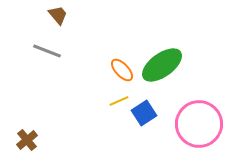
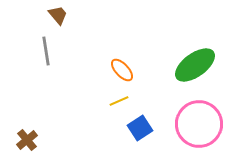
gray line: moved 1 px left; rotated 60 degrees clockwise
green ellipse: moved 33 px right
blue square: moved 4 px left, 15 px down
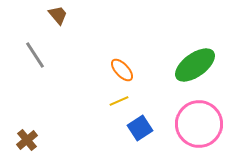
gray line: moved 11 px left, 4 px down; rotated 24 degrees counterclockwise
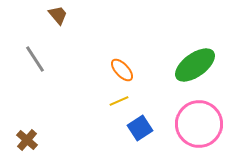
gray line: moved 4 px down
brown cross: rotated 10 degrees counterclockwise
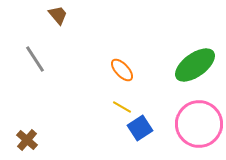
yellow line: moved 3 px right, 6 px down; rotated 54 degrees clockwise
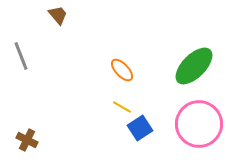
gray line: moved 14 px left, 3 px up; rotated 12 degrees clockwise
green ellipse: moved 1 px left, 1 px down; rotated 9 degrees counterclockwise
brown cross: rotated 15 degrees counterclockwise
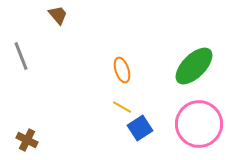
orange ellipse: rotated 25 degrees clockwise
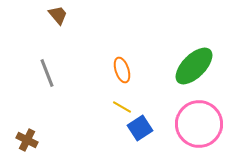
gray line: moved 26 px right, 17 px down
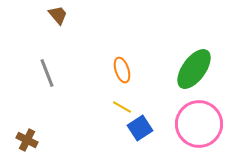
green ellipse: moved 3 px down; rotated 9 degrees counterclockwise
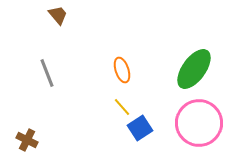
yellow line: rotated 18 degrees clockwise
pink circle: moved 1 px up
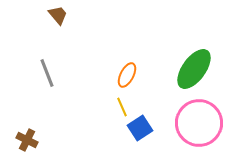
orange ellipse: moved 5 px right, 5 px down; rotated 45 degrees clockwise
yellow line: rotated 18 degrees clockwise
